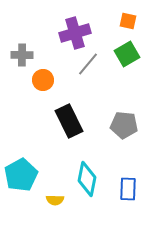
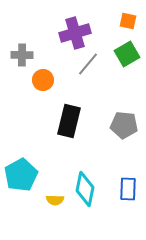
black rectangle: rotated 40 degrees clockwise
cyan diamond: moved 2 px left, 10 px down
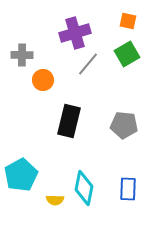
cyan diamond: moved 1 px left, 1 px up
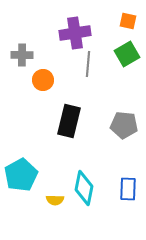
purple cross: rotated 8 degrees clockwise
gray line: rotated 35 degrees counterclockwise
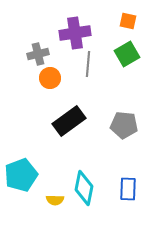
gray cross: moved 16 px right, 1 px up; rotated 15 degrees counterclockwise
orange circle: moved 7 px right, 2 px up
black rectangle: rotated 40 degrees clockwise
cyan pentagon: rotated 8 degrees clockwise
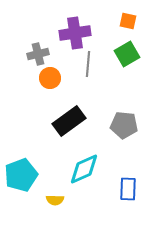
cyan diamond: moved 19 px up; rotated 56 degrees clockwise
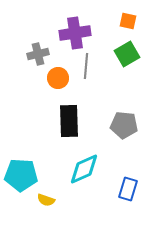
gray line: moved 2 px left, 2 px down
orange circle: moved 8 px right
black rectangle: rotated 56 degrees counterclockwise
cyan pentagon: rotated 24 degrees clockwise
blue rectangle: rotated 15 degrees clockwise
yellow semicircle: moved 9 px left; rotated 18 degrees clockwise
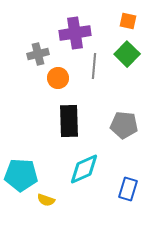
green square: rotated 15 degrees counterclockwise
gray line: moved 8 px right
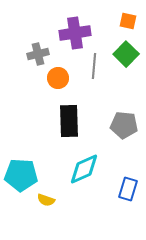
green square: moved 1 px left
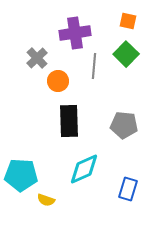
gray cross: moved 1 px left, 4 px down; rotated 30 degrees counterclockwise
orange circle: moved 3 px down
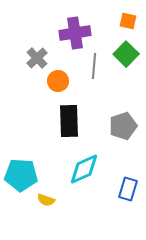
gray pentagon: moved 1 px left, 1 px down; rotated 24 degrees counterclockwise
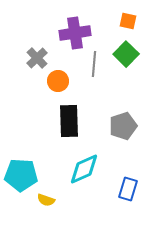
gray line: moved 2 px up
